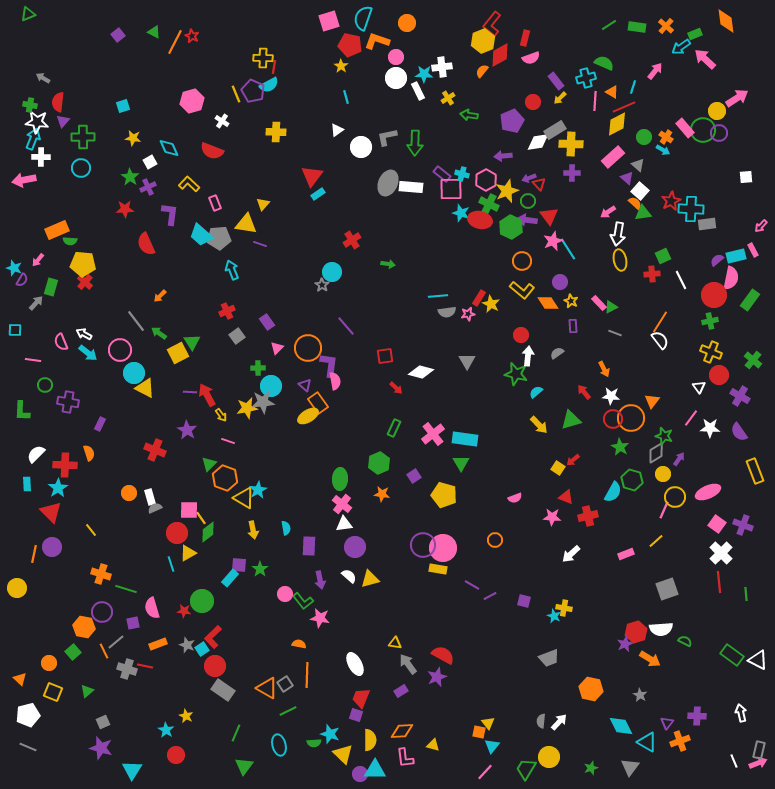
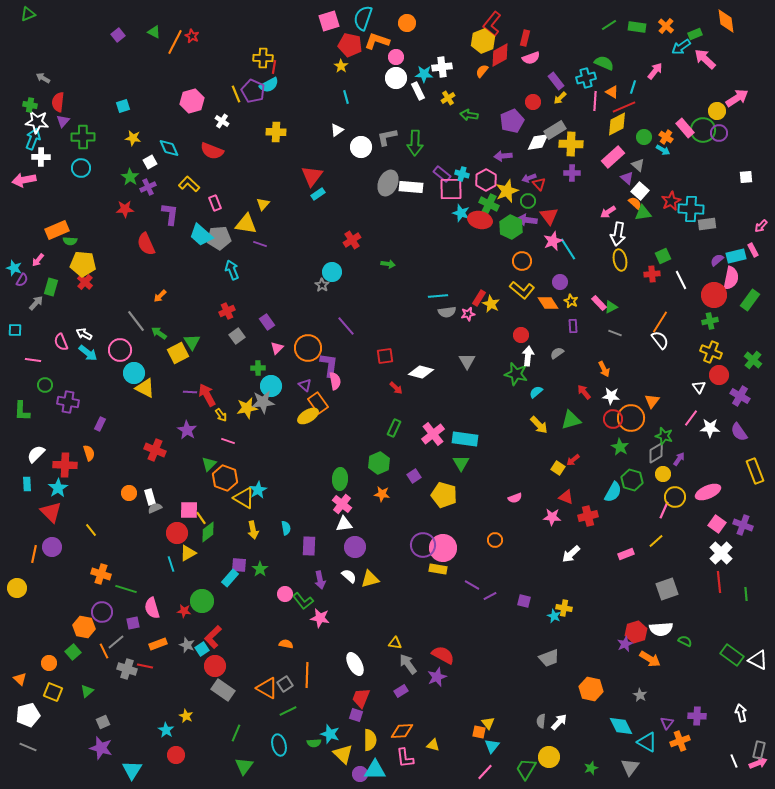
orange semicircle at (299, 644): moved 13 px left
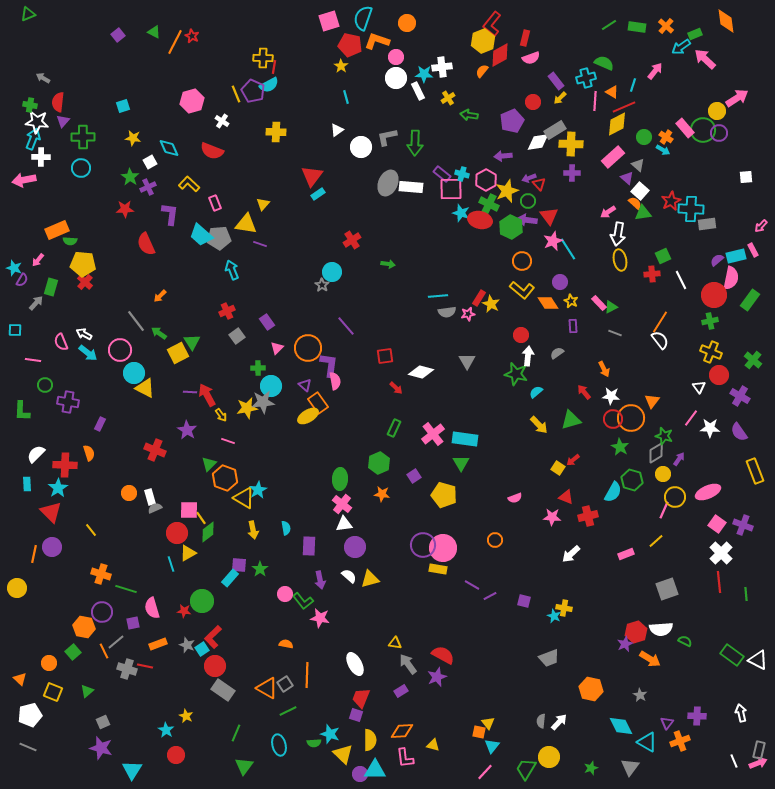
cyan line at (633, 87): moved 2 px up
white pentagon at (28, 715): moved 2 px right
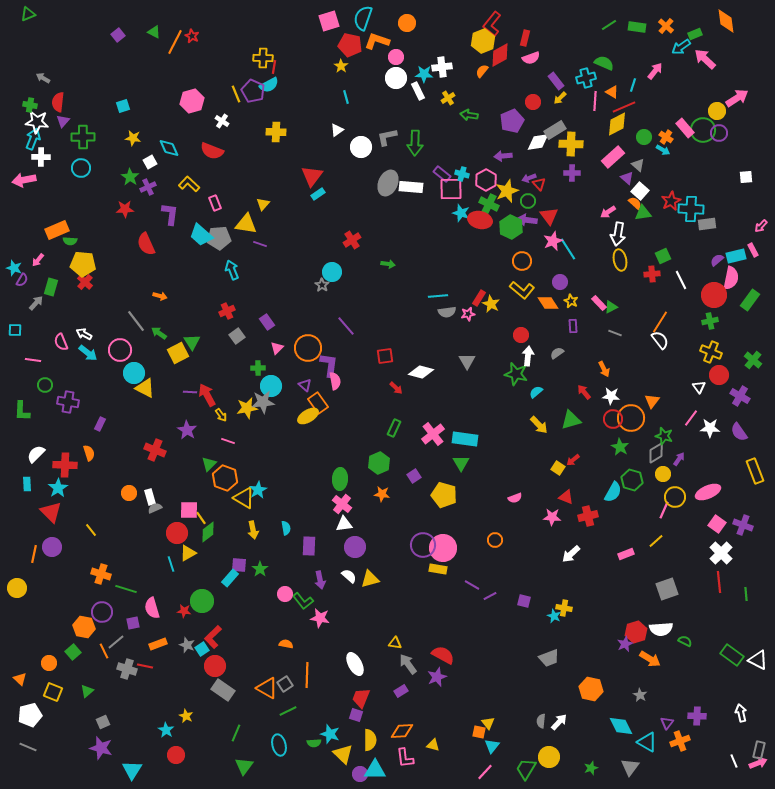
orange arrow at (160, 296): rotated 120 degrees counterclockwise
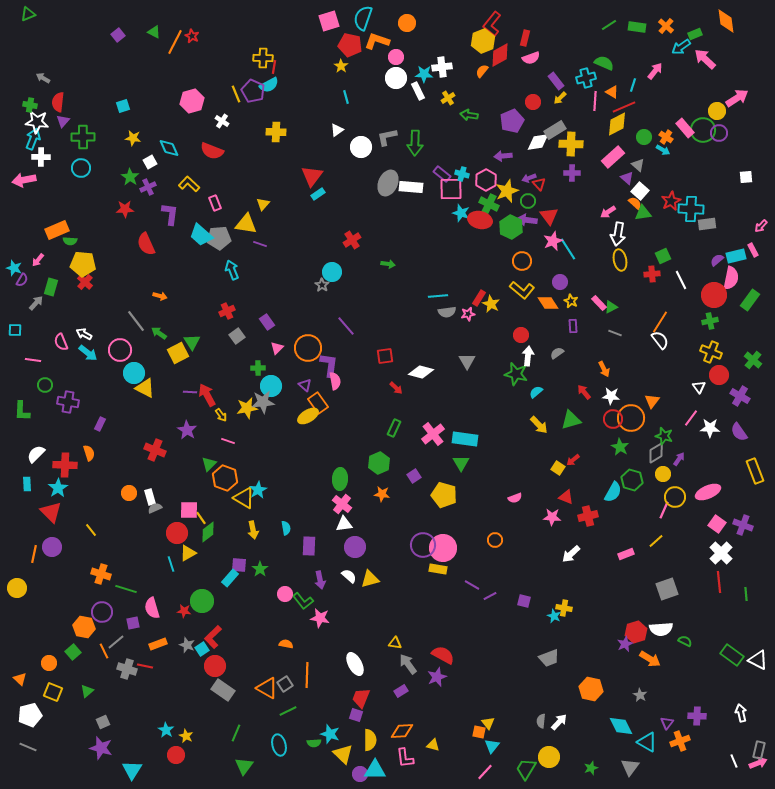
yellow star at (186, 716): moved 20 px down
